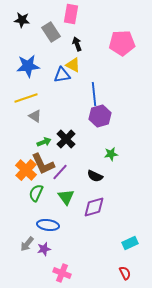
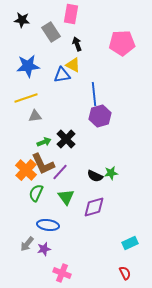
gray triangle: rotated 40 degrees counterclockwise
green star: moved 19 px down
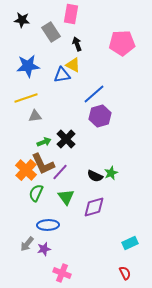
blue line: rotated 55 degrees clockwise
green star: rotated 16 degrees counterclockwise
blue ellipse: rotated 10 degrees counterclockwise
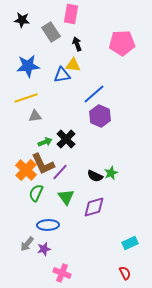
yellow triangle: rotated 21 degrees counterclockwise
purple hexagon: rotated 20 degrees counterclockwise
green arrow: moved 1 px right
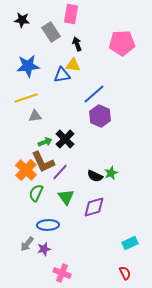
black cross: moved 1 px left
brown L-shape: moved 2 px up
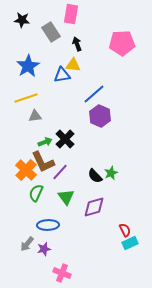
blue star: rotated 25 degrees counterclockwise
black semicircle: rotated 21 degrees clockwise
red semicircle: moved 43 px up
